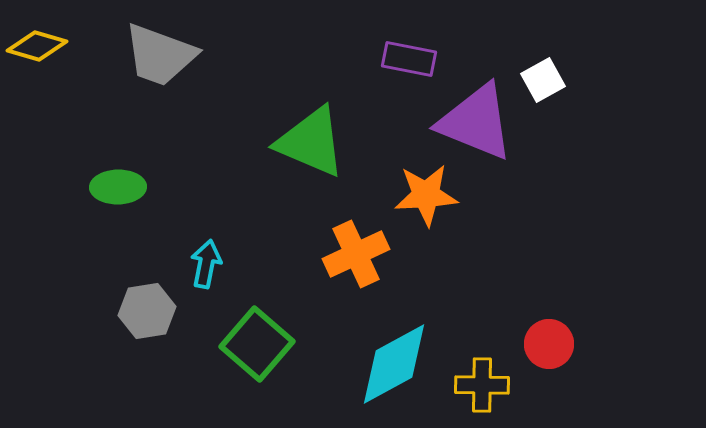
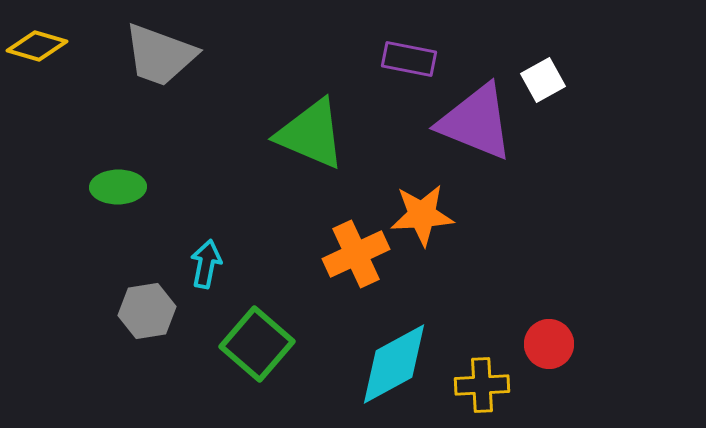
green triangle: moved 8 px up
orange star: moved 4 px left, 20 px down
yellow cross: rotated 4 degrees counterclockwise
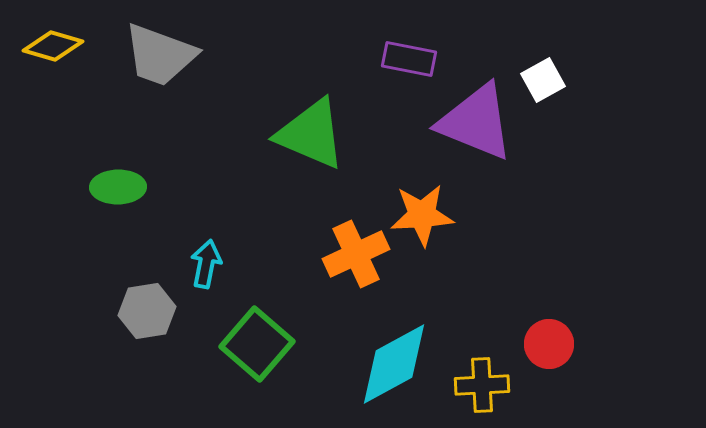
yellow diamond: moved 16 px right
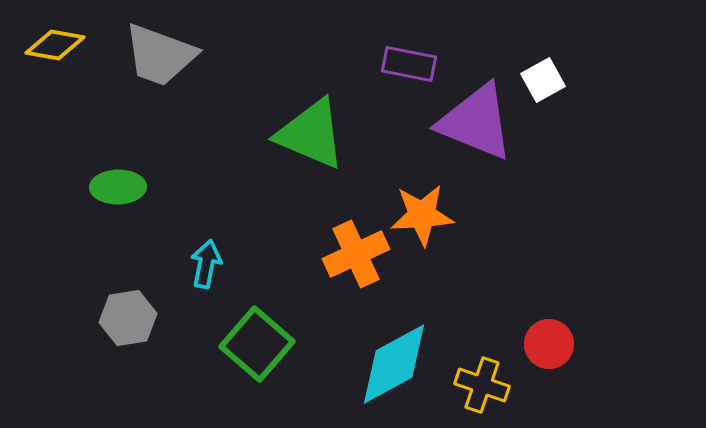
yellow diamond: moved 2 px right, 1 px up; rotated 6 degrees counterclockwise
purple rectangle: moved 5 px down
gray hexagon: moved 19 px left, 7 px down
yellow cross: rotated 22 degrees clockwise
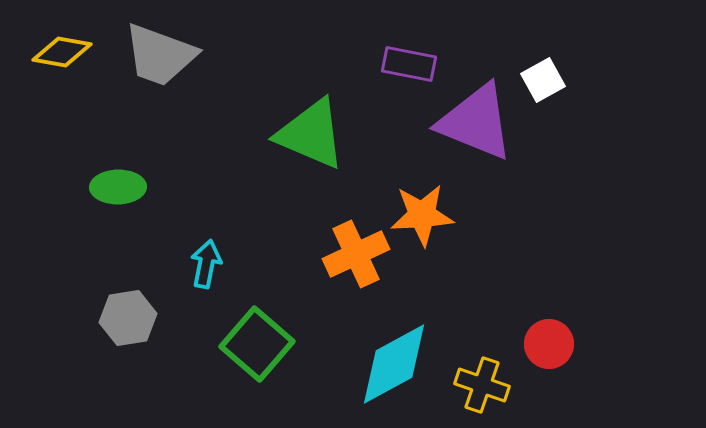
yellow diamond: moved 7 px right, 7 px down
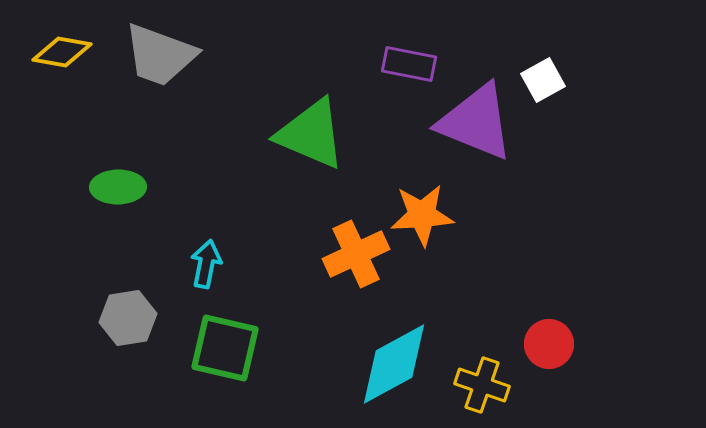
green square: moved 32 px left, 4 px down; rotated 28 degrees counterclockwise
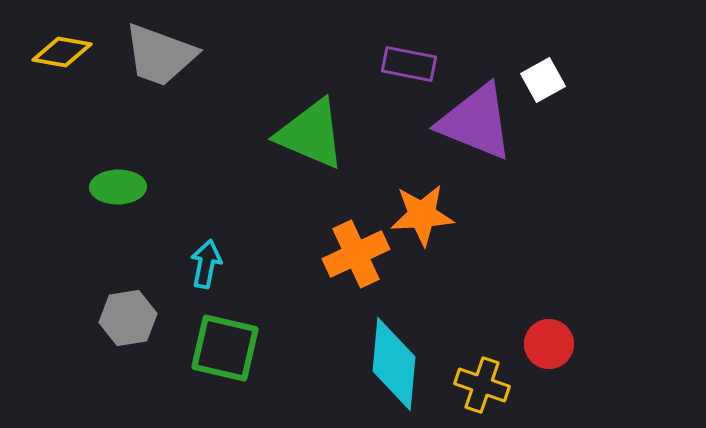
cyan diamond: rotated 56 degrees counterclockwise
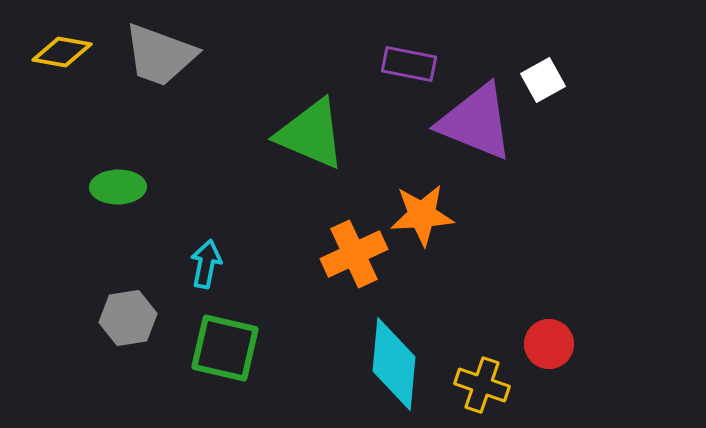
orange cross: moved 2 px left
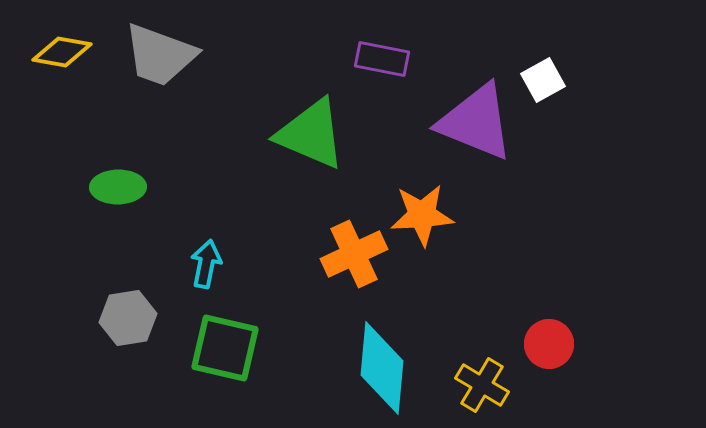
purple rectangle: moved 27 px left, 5 px up
cyan diamond: moved 12 px left, 4 px down
yellow cross: rotated 12 degrees clockwise
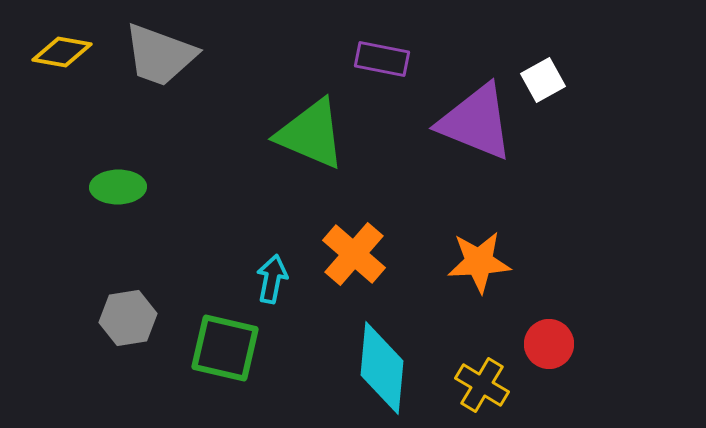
orange star: moved 57 px right, 47 px down
orange cross: rotated 24 degrees counterclockwise
cyan arrow: moved 66 px right, 15 px down
